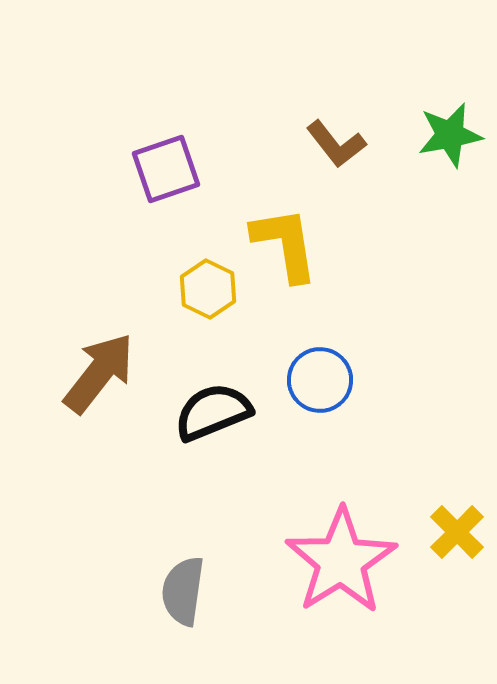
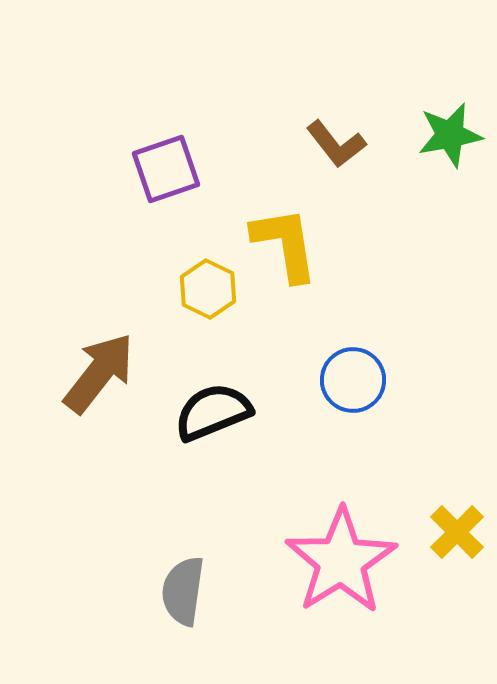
blue circle: moved 33 px right
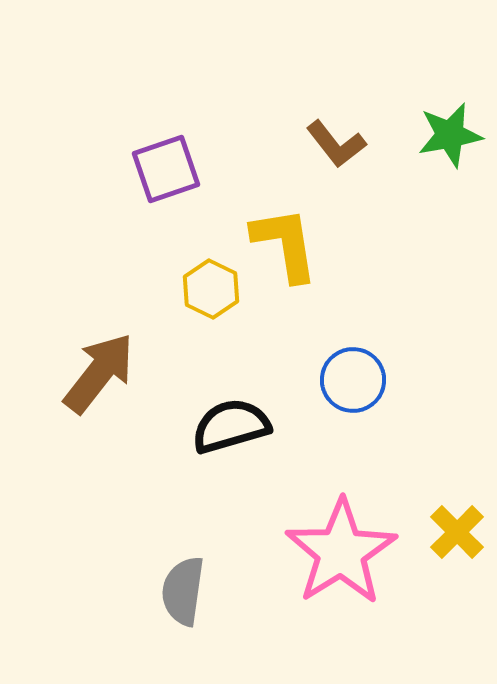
yellow hexagon: moved 3 px right
black semicircle: moved 18 px right, 14 px down; rotated 6 degrees clockwise
pink star: moved 9 px up
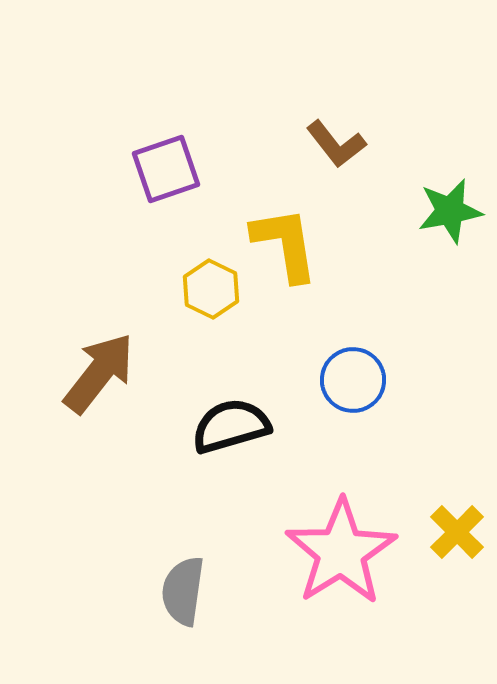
green star: moved 76 px down
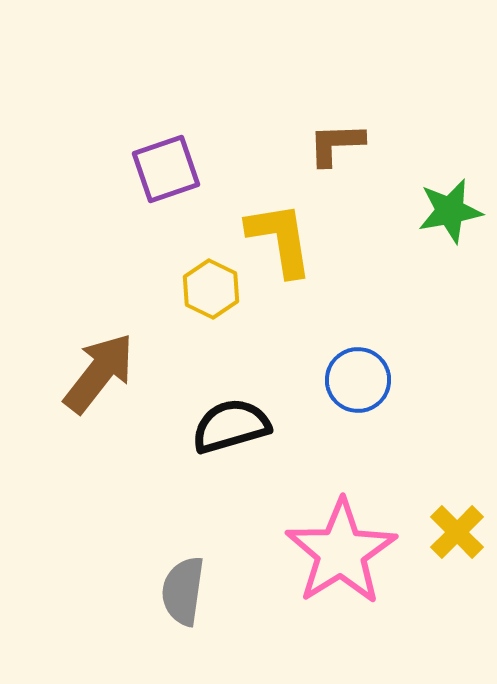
brown L-shape: rotated 126 degrees clockwise
yellow L-shape: moved 5 px left, 5 px up
blue circle: moved 5 px right
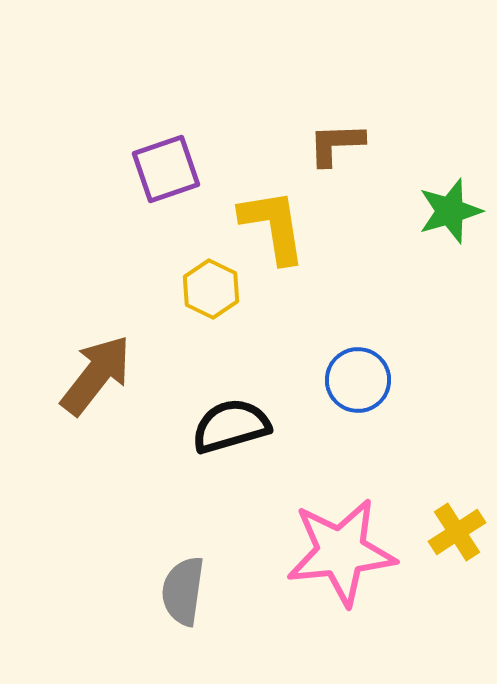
green star: rotated 6 degrees counterclockwise
yellow L-shape: moved 7 px left, 13 px up
brown arrow: moved 3 px left, 2 px down
yellow cross: rotated 12 degrees clockwise
pink star: rotated 26 degrees clockwise
